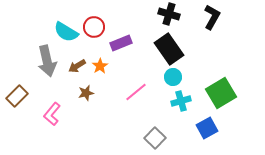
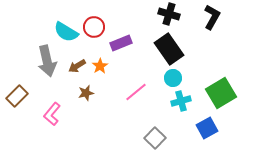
cyan circle: moved 1 px down
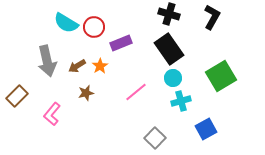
cyan semicircle: moved 9 px up
green square: moved 17 px up
blue square: moved 1 px left, 1 px down
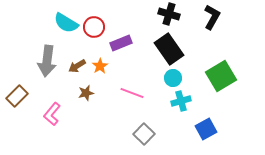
gray arrow: rotated 20 degrees clockwise
pink line: moved 4 px left, 1 px down; rotated 60 degrees clockwise
gray square: moved 11 px left, 4 px up
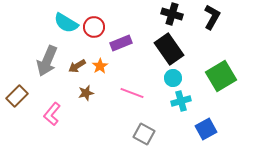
black cross: moved 3 px right
gray arrow: rotated 16 degrees clockwise
gray square: rotated 15 degrees counterclockwise
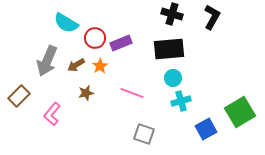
red circle: moved 1 px right, 11 px down
black rectangle: rotated 60 degrees counterclockwise
brown arrow: moved 1 px left, 1 px up
green square: moved 19 px right, 36 px down
brown rectangle: moved 2 px right
gray square: rotated 10 degrees counterclockwise
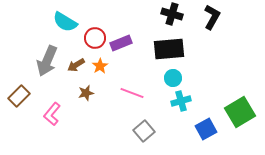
cyan semicircle: moved 1 px left, 1 px up
gray square: moved 3 px up; rotated 30 degrees clockwise
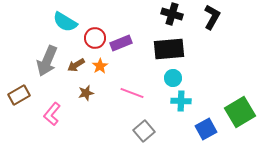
brown rectangle: moved 1 px up; rotated 15 degrees clockwise
cyan cross: rotated 18 degrees clockwise
